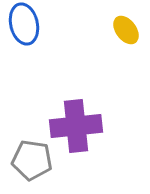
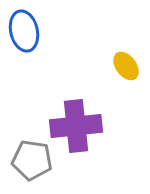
blue ellipse: moved 7 px down
yellow ellipse: moved 36 px down
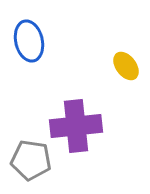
blue ellipse: moved 5 px right, 10 px down
gray pentagon: moved 1 px left
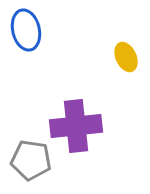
blue ellipse: moved 3 px left, 11 px up
yellow ellipse: moved 9 px up; rotated 12 degrees clockwise
